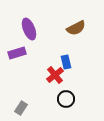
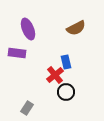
purple ellipse: moved 1 px left
purple rectangle: rotated 24 degrees clockwise
black circle: moved 7 px up
gray rectangle: moved 6 px right
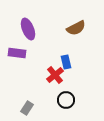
black circle: moved 8 px down
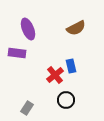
blue rectangle: moved 5 px right, 4 px down
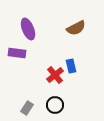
black circle: moved 11 px left, 5 px down
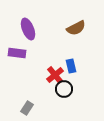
black circle: moved 9 px right, 16 px up
